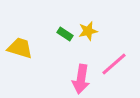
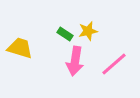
pink arrow: moved 6 px left, 18 px up
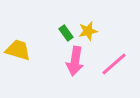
green rectangle: moved 1 px right, 1 px up; rotated 21 degrees clockwise
yellow trapezoid: moved 2 px left, 2 px down
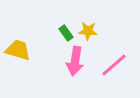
yellow star: rotated 18 degrees clockwise
pink line: moved 1 px down
